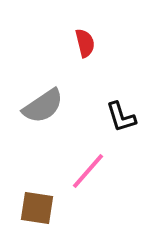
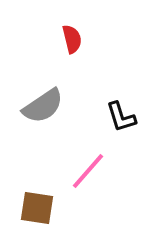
red semicircle: moved 13 px left, 4 px up
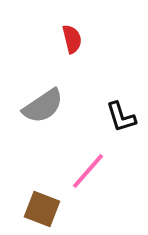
brown square: moved 5 px right, 1 px down; rotated 12 degrees clockwise
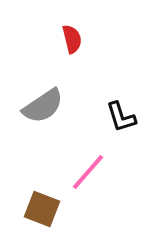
pink line: moved 1 px down
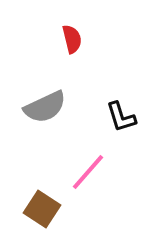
gray semicircle: moved 2 px right, 1 px down; rotated 9 degrees clockwise
brown square: rotated 12 degrees clockwise
